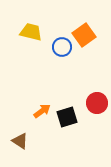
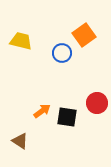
yellow trapezoid: moved 10 px left, 9 px down
blue circle: moved 6 px down
black square: rotated 25 degrees clockwise
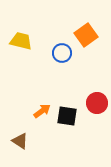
orange square: moved 2 px right
black square: moved 1 px up
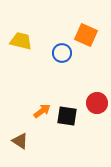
orange square: rotated 30 degrees counterclockwise
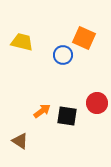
orange square: moved 2 px left, 3 px down
yellow trapezoid: moved 1 px right, 1 px down
blue circle: moved 1 px right, 2 px down
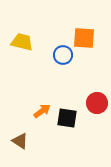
orange square: rotated 20 degrees counterclockwise
black square: moved 2 px down
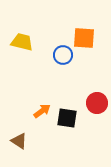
brown triangle: moved 1 px left
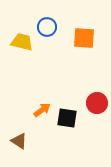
blue circle: moved 16 px left, 28 px up
orange arrow: moved 1 px up
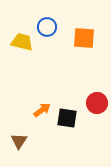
brown triangle: rotated 30 degrees clockwise
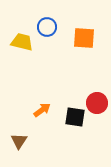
black square: moved 8 px right, 1 px up
